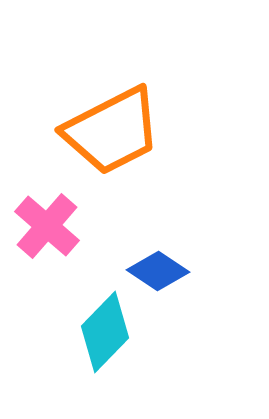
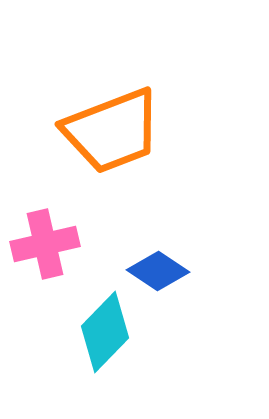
orange trapezoid: rotated 6 degrees clockwise
pink cross: moved 2 px left, 18 px down; rotated 36 degrees clockwise
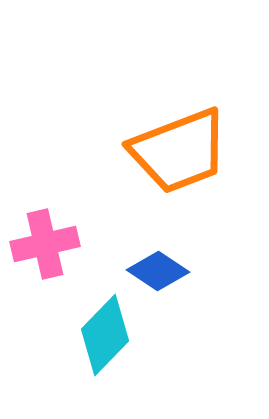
orange trapezoid: moved 67 px right, 20 px down
cyan diamond: moved 3 px down
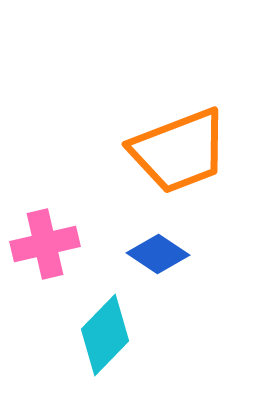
blue diamond: moved 17 px up
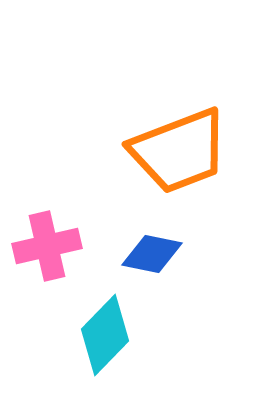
pink cross: moved 2 px right, 2 px down
blue diamond: moved 6 px left; rotated 22 degrees counterclockwise
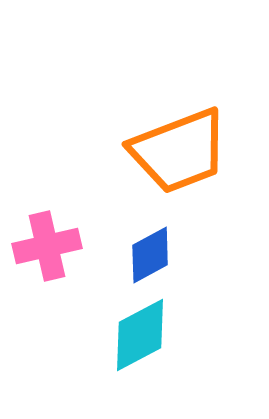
blue diamond: moved 2 px left, 1 px down; rotated 40 degrees counterclockwise
cyan diamond: moved 35 px right; rotated 18 degrees clockwise
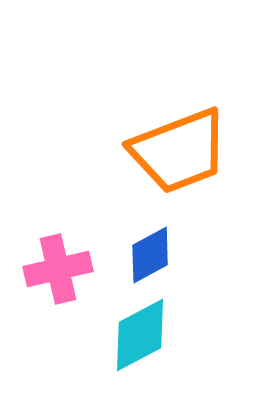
pink cross: moved 11 px right, 23 px down
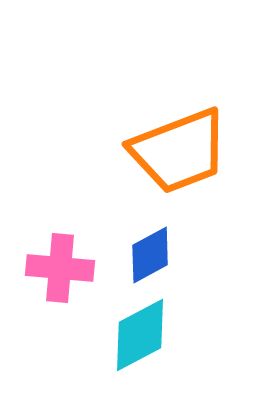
pink cross: moved 2 px right, 1 px up; rotated 18 degrees clockwise
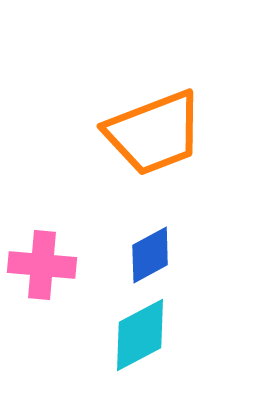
orange trapezoid: moved 25 px left, 18 px up
pink cross: moved 18 px left, 3 px up
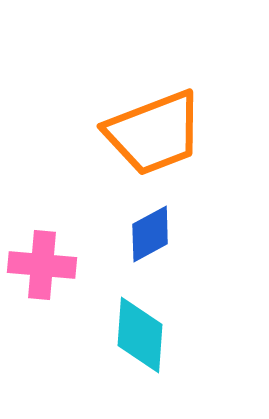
blue diamond: moved 21 px up
cyan diamond: rotated 58 degrees counterclockwise
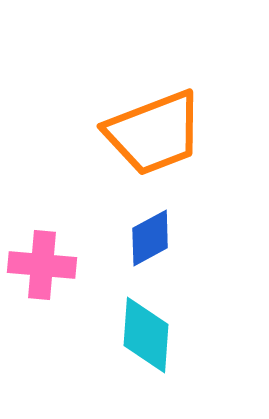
blue diamond: moved 4 px down
cyan diamond: moved 6 px right
